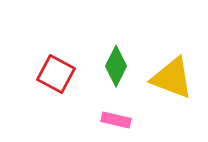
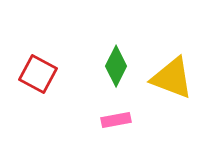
red square: moved 18 px left
pink rectangle: rotated 24 degrees counterclockwise
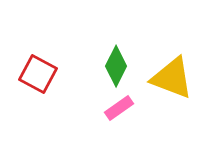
pink rectangle: moved 3 px right, 12 px up; rotated 24 degrees counterclockwise
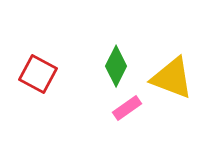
pink rectangle: moved 8 px right
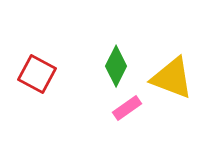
red square: moved 1 px left
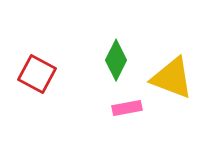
green diamond: moved 6 px up
pink rectangle: rotated 24 degrees clockwise
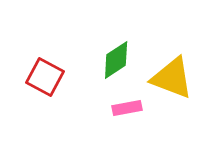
green diamond: rotated 30 degrees clockwise
red square: moved 8 px right, 3 px down
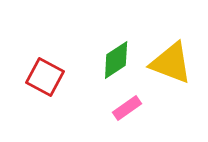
yellow triangle: moved 1 px left, 15 px up
pink rectangle: rotated 24 degrees counterclockwise
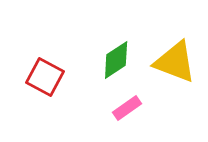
yellow triangle: moved 4 px right, 1 px up
